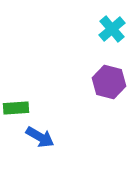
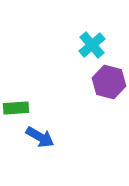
cyan cross: moved 20 px left, 16 px down
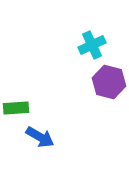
cyan cross: rotated 16 degrees clockwise
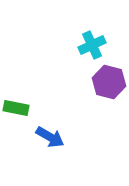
green rectangle: rotated 15 degrees clockwise
blue arrow: moved 10 px right
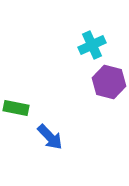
blue arrow: rotated 16 degrees clockwise
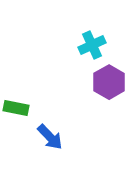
purple hexagon: rotated 16 degrees clockwise
